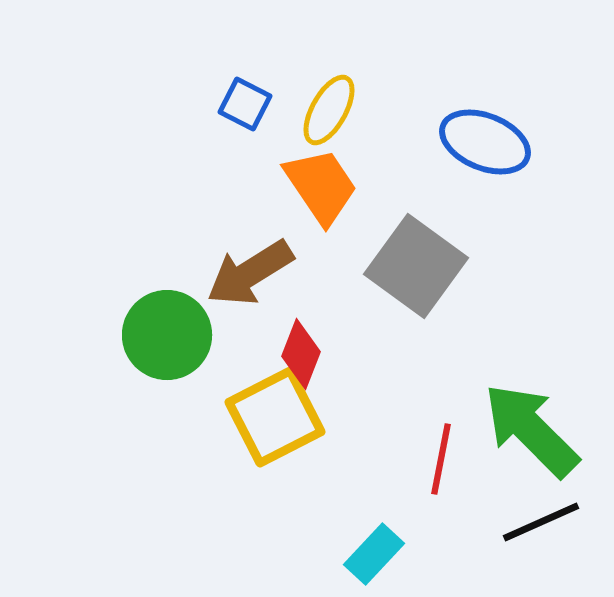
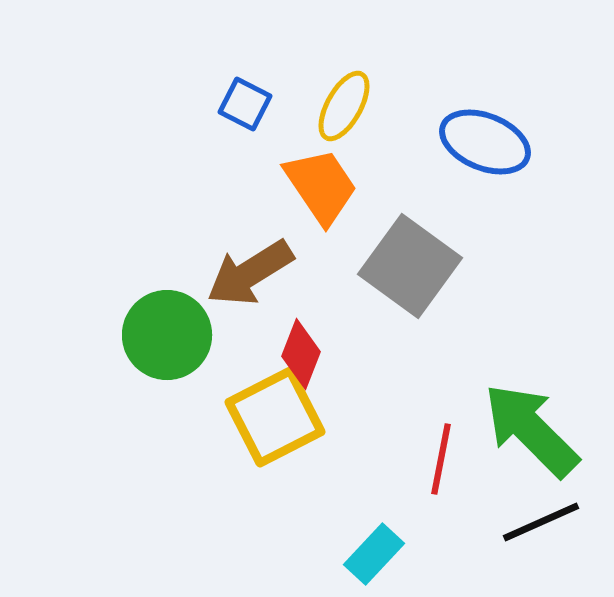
yellow ellipse: moved 15 px right, 4 px up
gray square: moved 6 px left
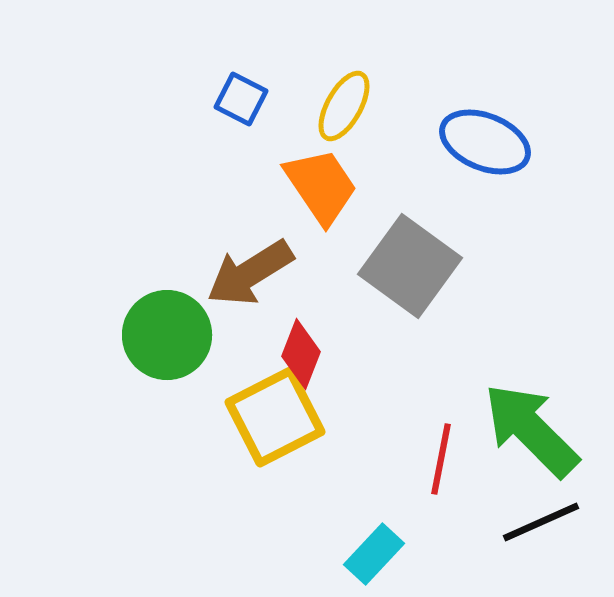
blue square: moved 4 px left, 5 px up
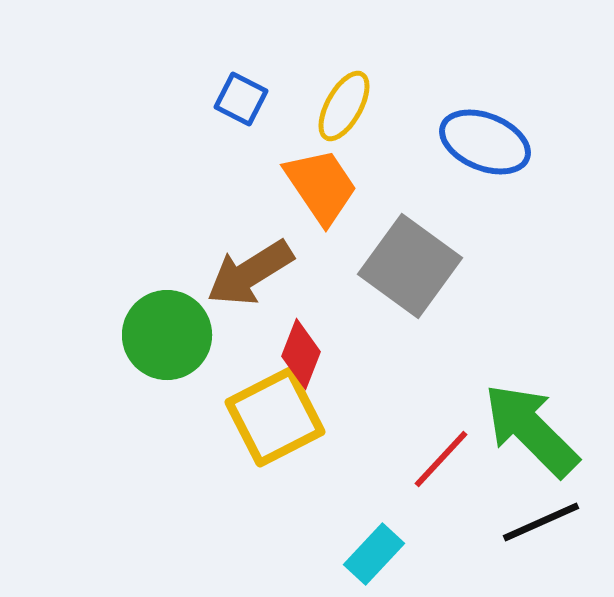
red line: rotated 32 degrees clockwise
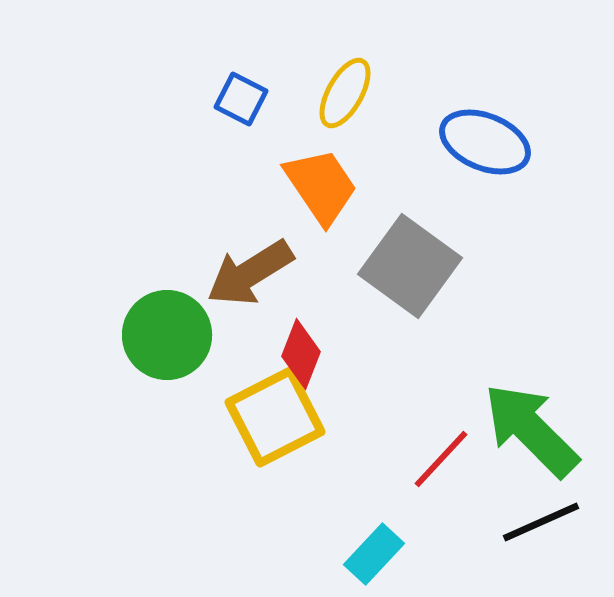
yellow ellipse: moved 1 px right, 13 px up
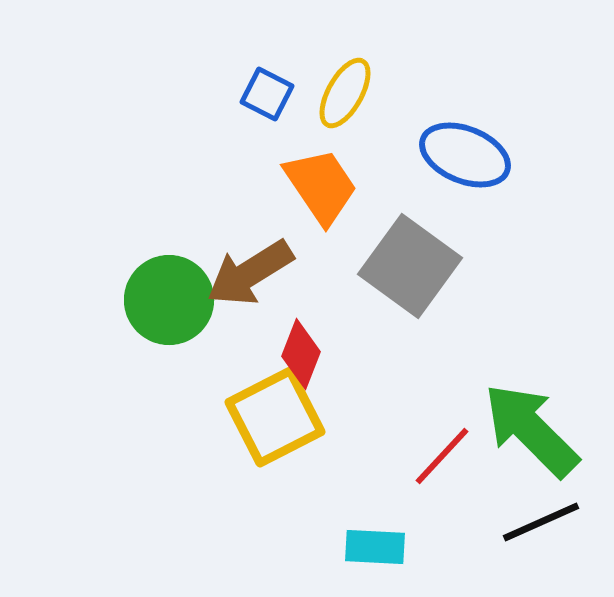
blue square: moved 26 px right, 5 px up
blue ellipse: moved 20 px left, 13 px down
green circle: moved 2 px right, 35 px up
red line: moved 1 px right, 3 px up
cyan rectangle: moved 1 px right, 7 px up; rotated 50 degrees clockwise
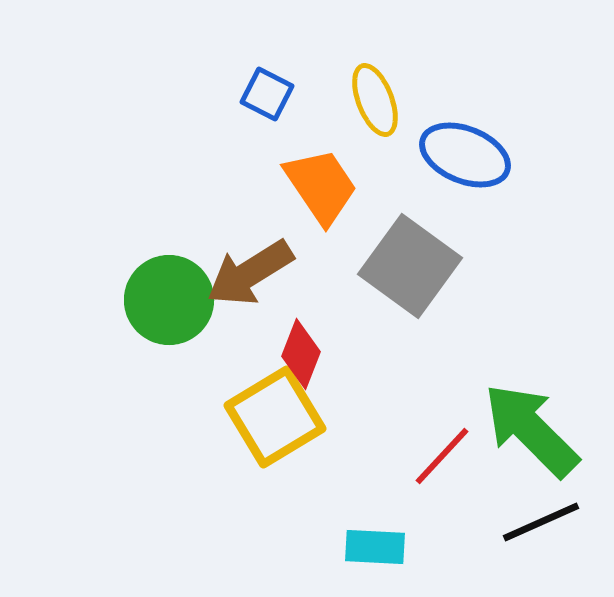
yellow ellipse: moved 30 px right, 7 px down; rotated 50 degrees counterclockwise
yellow square: rotated 4 degrees counterclockwise
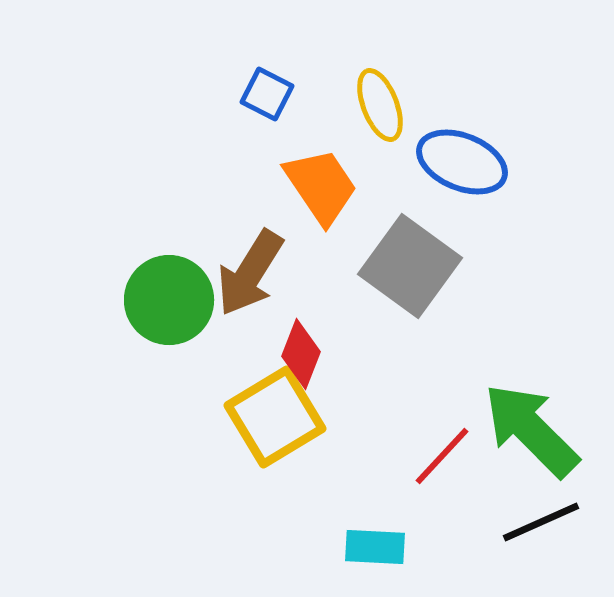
yellow ellipse: moved 5 px right, 5 px down
blue ellipse: moved 3 px left, 7 px down
brown arrow: rotated 26 degrees counterclockwise
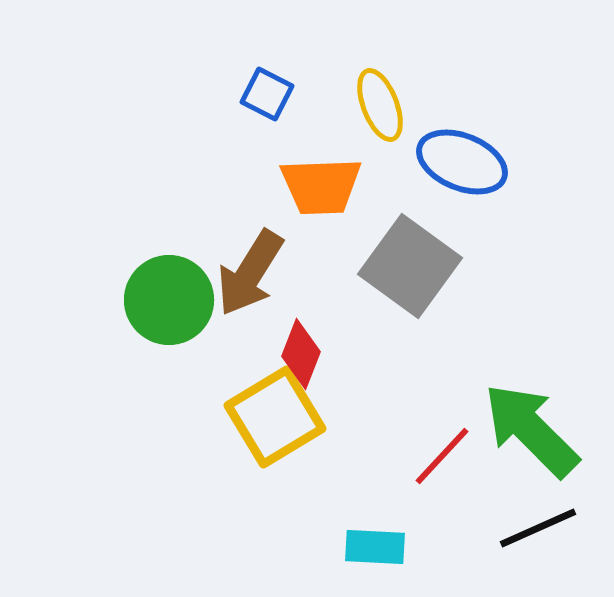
orange trapezoid: rotated 122 degrees clockwise
black line: moved 3 px left, 6 px down
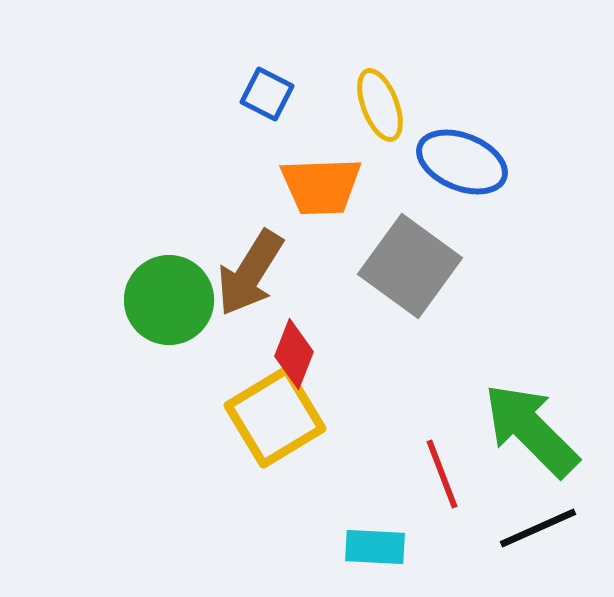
red diamond: moved 7 px left
red line: moved 18 px down; rotated 64 degrees counterclockwise
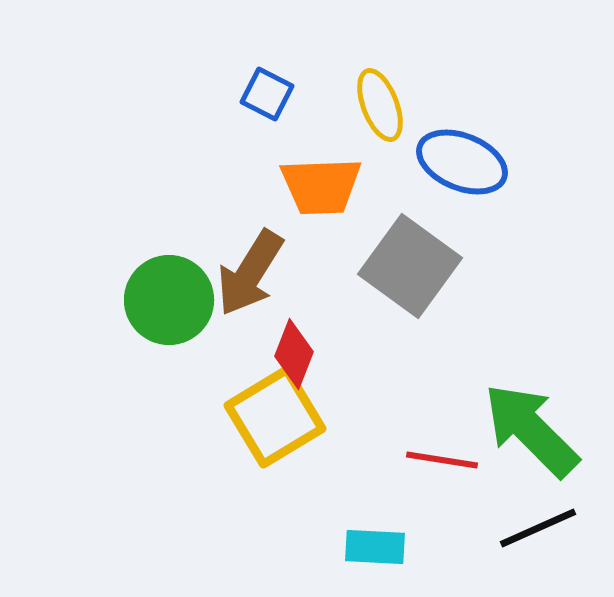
red line: moved 14 px up; rotated 60 degrees counterclockwise
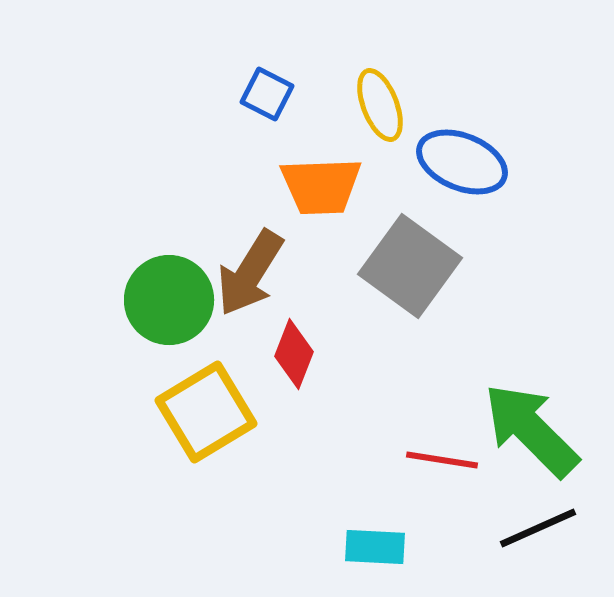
yellow square: moved 69 px left, 5 px up
